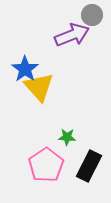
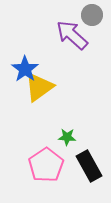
purple arrow: rotated 116 degrees counterclockwise
yellow triangle: rotated 36 degrees clockwise
black rectangle: rotated 56 degrees counterclockwise
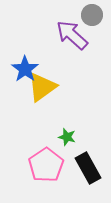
yellow triangle: moved 3 px right
green star: rotated 12 degrees clockwise
black rectangle: moved 1 px left, 2 px down
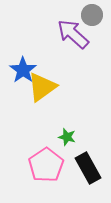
purple arrow: moved 1 px right, 1 px up
blue star: moved 2 px left, 1 px down
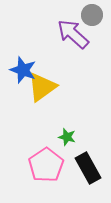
blue star: rotated 16 degrees counterclockwise
